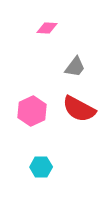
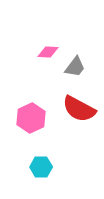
pink diamond: moved 1 px right, 24 px down
pink hexagon: moved 1 px left, 7 px down
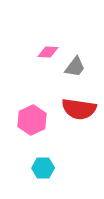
red semicircle: rotated 20 degrees counterclockwise
pink hexagon: moved 1 px right, 2 px down
cyan hexagon: moved 2 px right, 1 px down
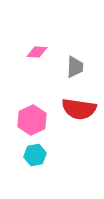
pink diamond: moved 11 px left
gray trapezoid: rotated 35 degrees counterclockwise
cyan hexagon: moved 8 px left, 13 px up; rotated 10 degrees counterclockwise
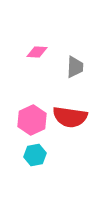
red semicircle: moved 9 px left, 8 px down
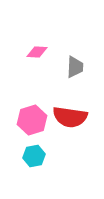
pink hexagon: rotated 8 degrees clockwise
cyan hexagon: moved 1 px left, 1 px down
